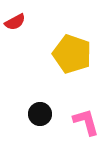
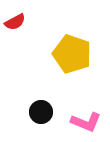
black circle: moved 1 px right, 2 px up
pink L-shape: rotated 128 degrees clockwise
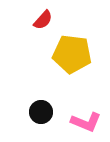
red semicircle: moved 28 px right, 2 px up; rotated 20 degrees counterclockwise
yellow pentagon: rotated 12 degrees counterclockwise
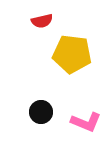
red semicircle: moved 1 px left, 1 px down; rotated 35 degrees clockwise
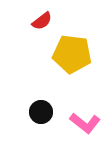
red semicircle: rotated 25 degrees counterclockwise
pink L-shape: moved 1 px left, 1 px down; rotated 16 degrees clockwise
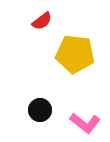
yellow pentagon: moved 3 px right
black circle: moved 1 px left, 2 px up
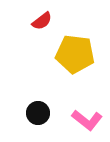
black circle: moved 2 px left, 3 px down
pink L-shape: moved 2 px right, 3 px up
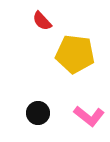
red semicircle: rotated 85 degrees clockwise
pink L-shape: moved 2 px right, 4 px up
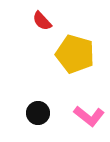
yellow pentagon: rotated 9 degrees clockwise
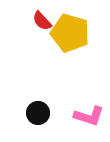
yellow pentagon: moved 5 px left, 21 px up
pink L-shape: rotated 20 degrees counterclockwise
